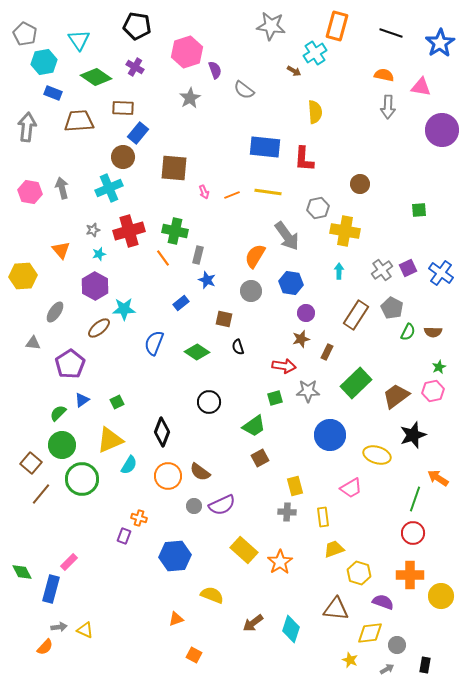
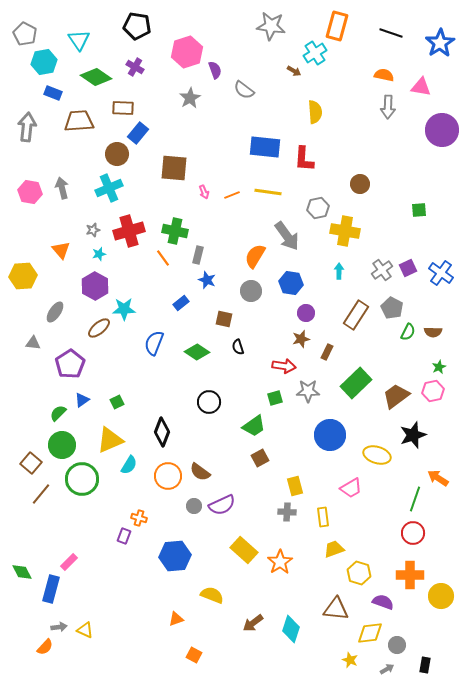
brown circle at (123, 157): moved 6 px left, 3 px up
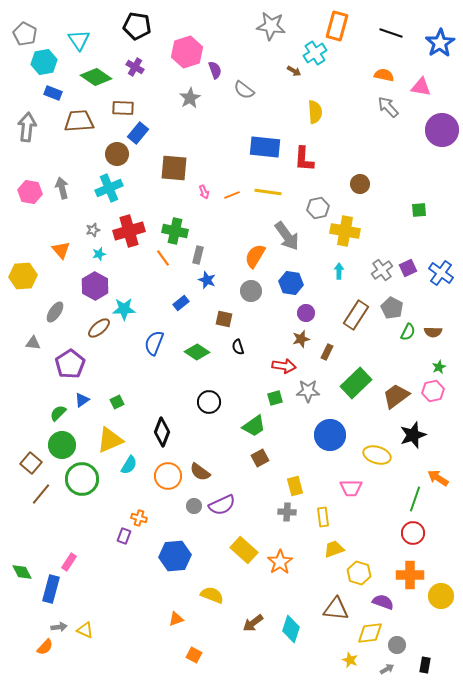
gray arrow at (388, 107): rotated 135 degrees clockwise
pink trapezoid at (351, 488): rotated 30 degrees clockwise
pink rectangle at (69, 562): rotated 12 degrees counterclockwise
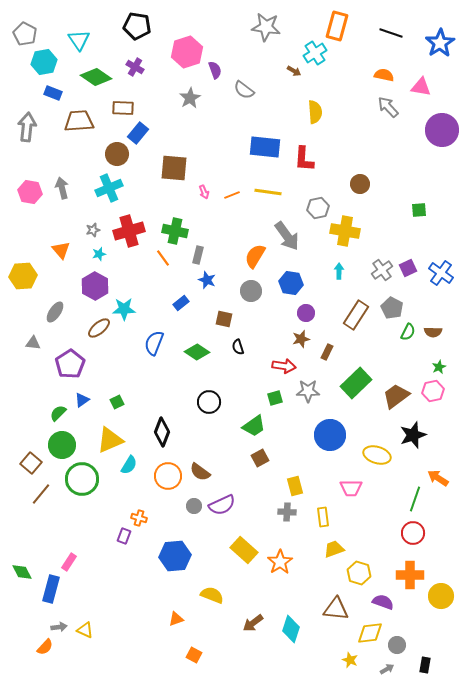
gray star at (271, 26): moved 5 px left, 1 px down
